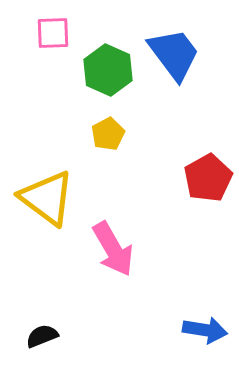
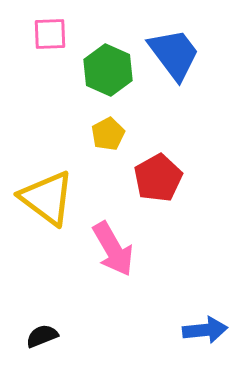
pink square: moved 3 px left, 1 px down
red pentagon: moved 50 px left
blue arrow: rotated 15 degrees counterclockwise
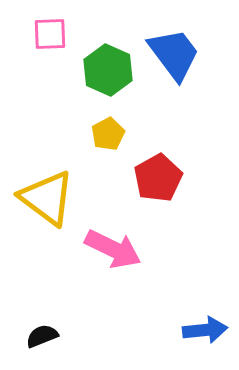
pink arrow: rotated 34 degrees counterclockwise
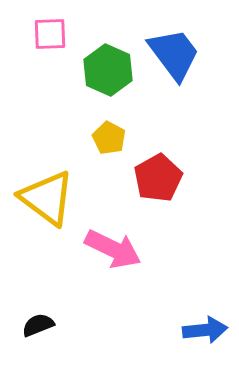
yellow pentagon: moved 1 px right, 4 px down; rotated 16 degrees counterclockwise
black semicircle: moved 4 px left, 11 px up
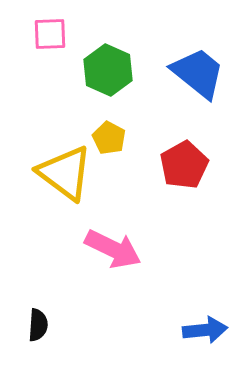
blue trapezoid: moved 24 px right, 19 px down; rotated 14 degrees counterclockwise
red pentagon: moved 26 px right, 13 px up
yellow triangle: moved 18 px right, 25 px up
black semicircle: rotated 116 degrees clockwise
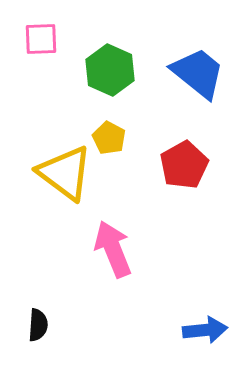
pink square: moved 9 px left, 5 px down
green hexagon: moved 2 px right
pink arrow: rotated 138 degrees counterclockwise
